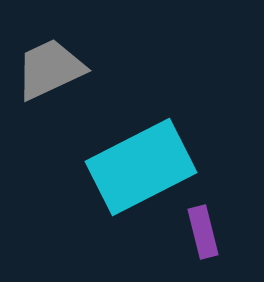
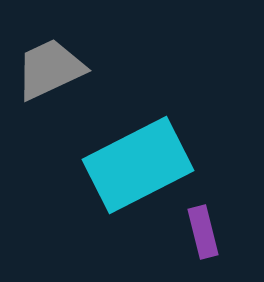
cyan rectangle: moved 3 px left, 2 px up
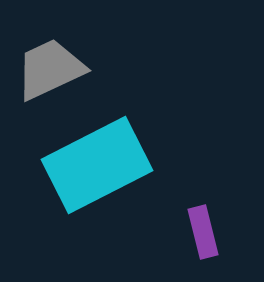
cyan rectangle: moved 41 px left
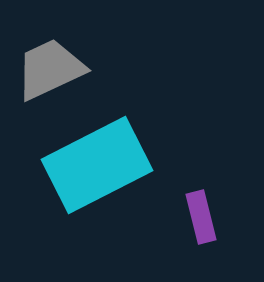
purple rectangle: moved 2 px left, 15 px up
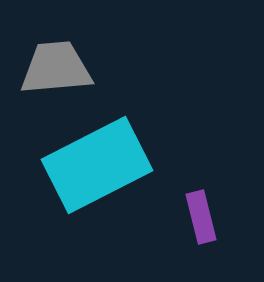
gray trapezoid: moved 6 px right, 1 px up; rotated 20 degrees clockwise
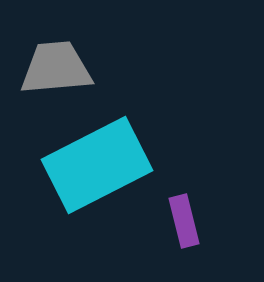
purple rectangle: moved 17 px left, 4 px down
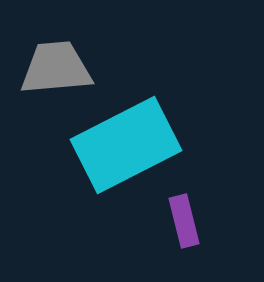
cyan rectangle: moved 29 px right, 20 px up
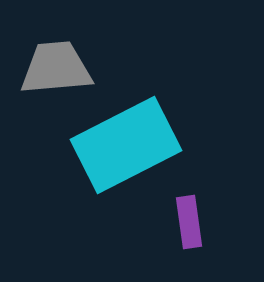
purple rectangle: moved 5 px right, 1 px down; rotated 6 degrees clockwise
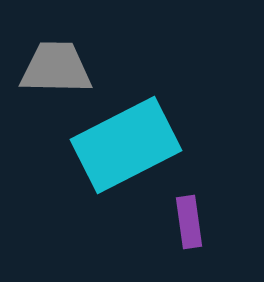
gray trapezoid: rotated 6 degrees clockwise
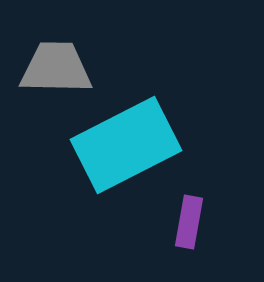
purple rectangle: rotated 18 degrees clockwise
